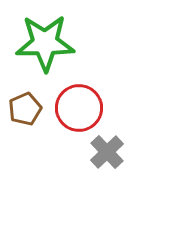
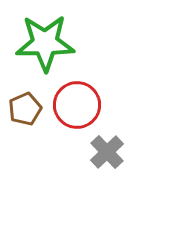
red circle: moved 2 px left, 3 px up
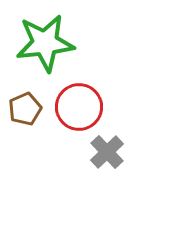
green star: rotated 6 degrees counterclockwise
red circle: moved 2 px right, 2 px down
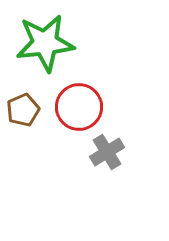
brown pentagon: moved 2 px left, 1 px down
gray cross: rotated 12 degrees clockwise
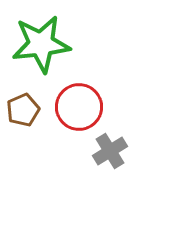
green star: moved 4 px left, 1 px down
gray cross: moved 3 px right, 1 px up
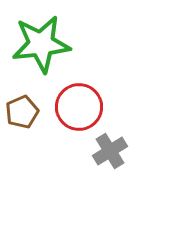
brown pentagon: moved 1 px left, 2 px down
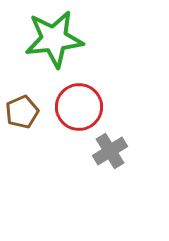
green star: moved 13 px right, 5 px up
